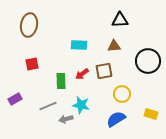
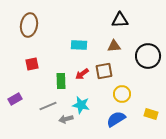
black circle: moved 5 px up
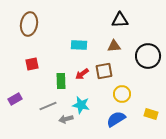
brown ellipse: moved 1 px up
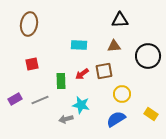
gray line: moved 8 px left, 6 px up
yellow rectangle: rotated 16 degrees clockwise
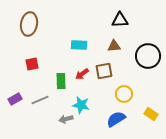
yellow circle: moved 2 px right
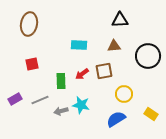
gray arrow: moved 5 px left, 8 px up
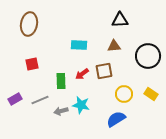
yellow rectangle: moved 20 px up
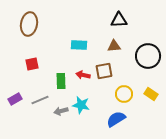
black triangle: moved 1 px left
red arrow: moved 1 px right, 1 px down; rotated 48 degrees clockwise
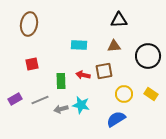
gray arrow: moved 2 px up
